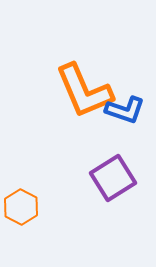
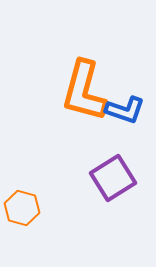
orange L-shape: rotated 38 degrees clockwise
orange hexagon: moved 1 px right, 1 px down; rotated 12 degrees counterclockwise
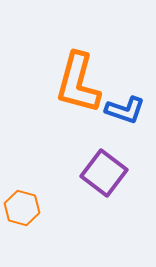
orange L-shape: moved 6 px left, 8 px up
purple square: moved 9 px left, 5 px up; rotated 21 degrees counterclockwise
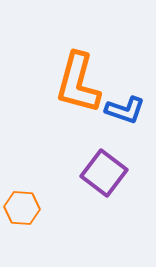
orange hexagon: rotated 12 degrees counterclockwise
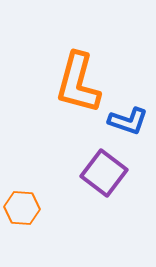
blue L-shape: moved 3 px right, 11 px down
